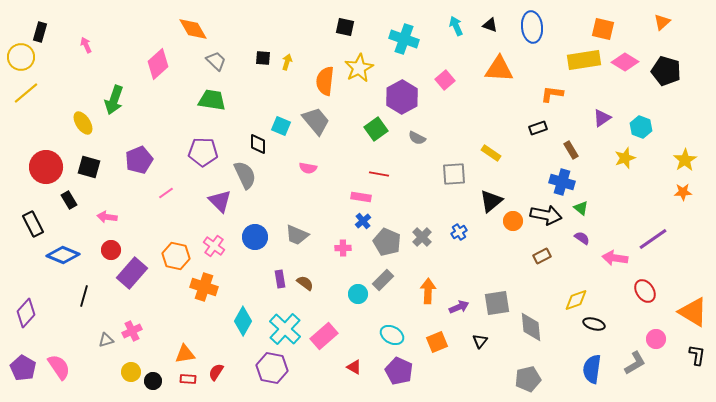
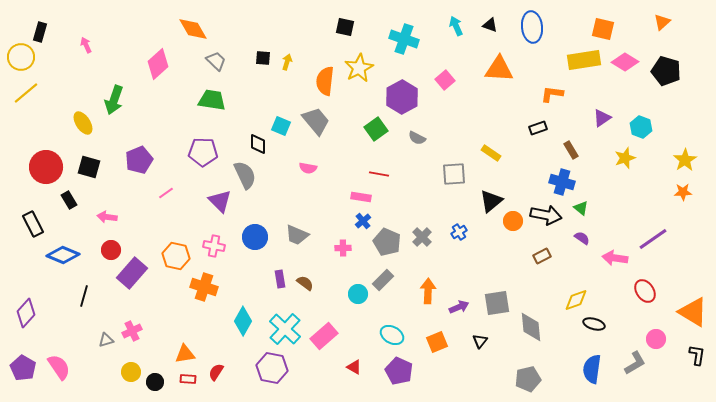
pink cross at (214, 246): rotated 25 degrees counterclockwise
black circle at (153, 381): moved 2 px right, 1 px down
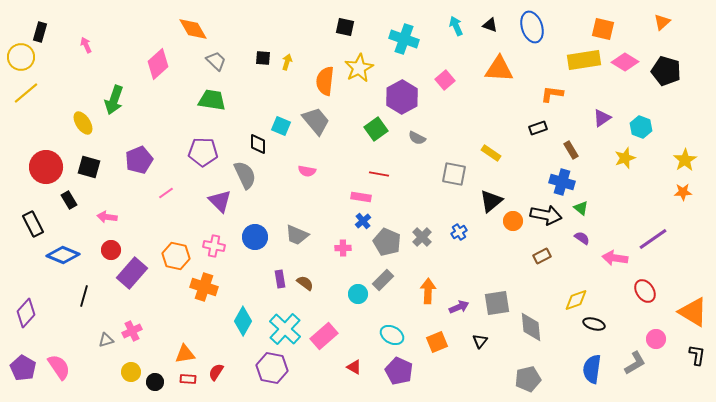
blue ellipse at (532, 27): rotated 12 degrees counterclockwise
pink semicircle at (308, 168): moved 1 px left, 3 px down
gray square at (454, 174): rotated 15 degrees clockwise
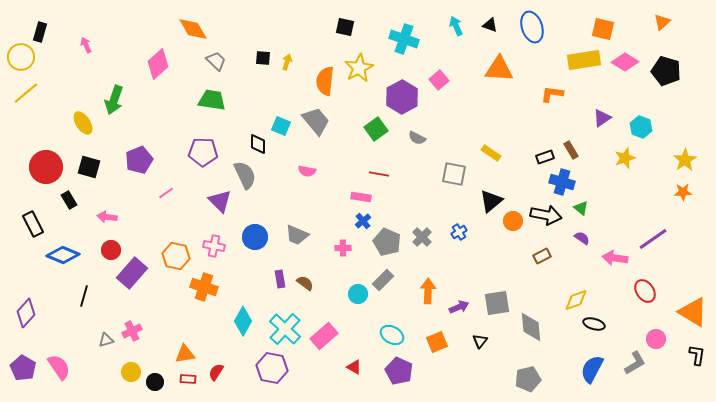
pink square at (445, 80): moved 6 px left
black rectangle at (538, 128): moved 7 px right, 29 px down
blue semicircle at (592, 369): rotated 20 degrees clockwise
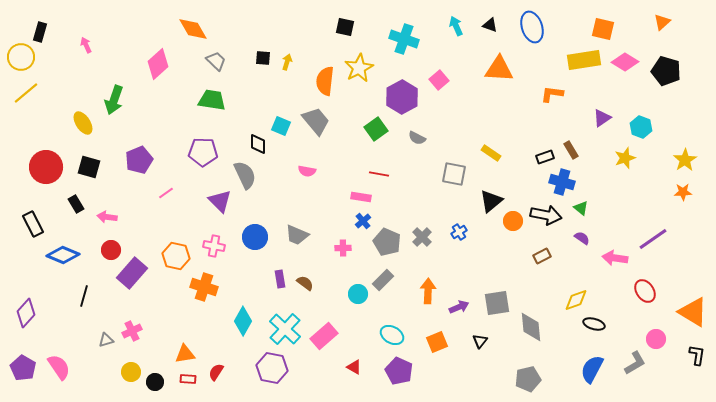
black rectangle at (69, 200): moved 7 px right, 4 px down
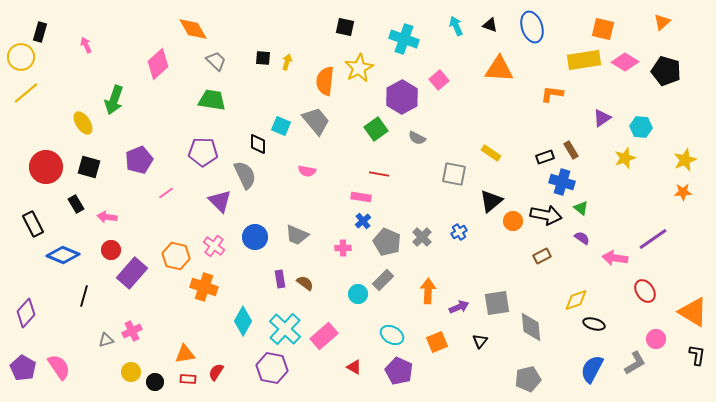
cyan hexagon at (641, 127): rotated 15 degrees counterclockwise
yellow star at (685, 160): rotated 10 degrees clockwise
pink cross at (214, 246): rotated 25 degrees clockwise
